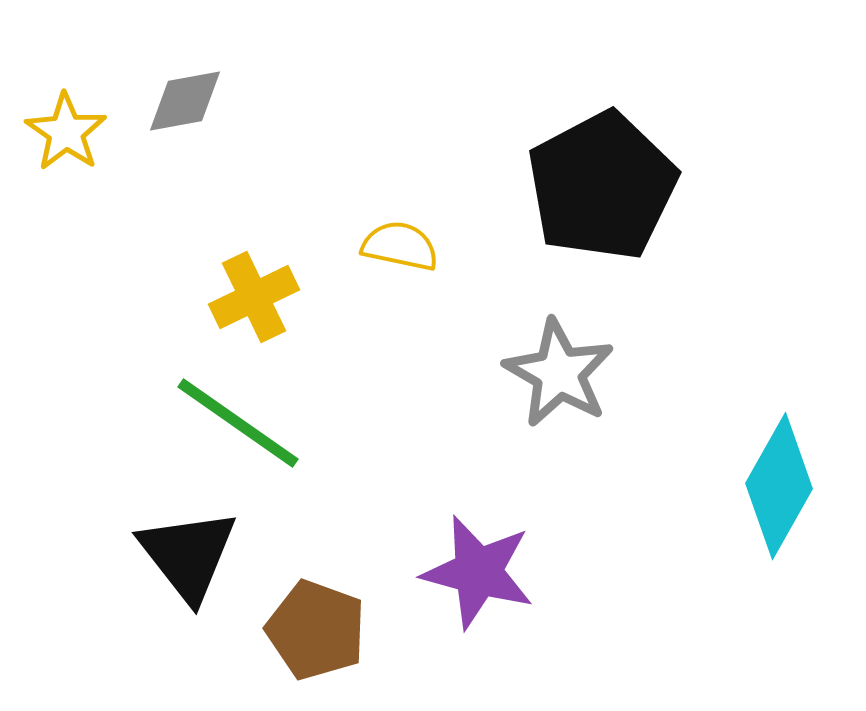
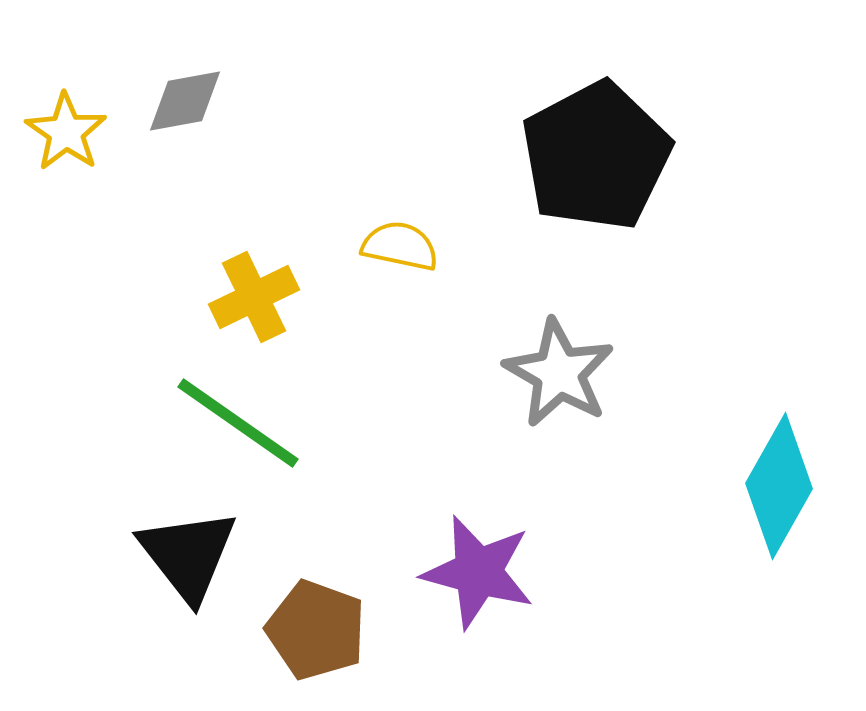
black pentagon: moved 6 px left, 30 px up
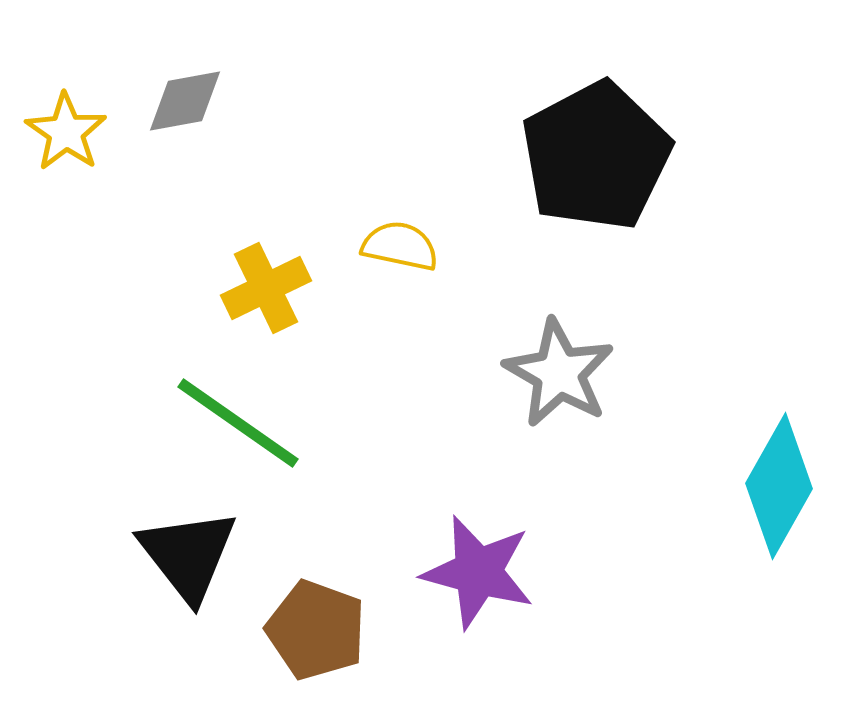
yellow cross: moved 12 px right, 9 px up
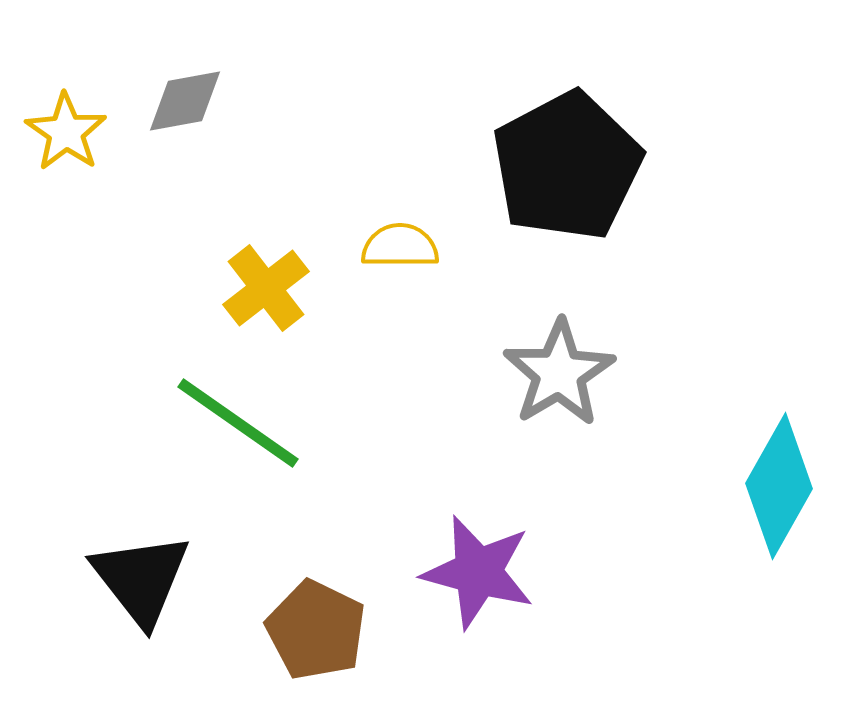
black pentagon: moved 29 px left, 10 px down
yellow semicircle: rotated 12 degrees counterclockwise
yellow cross: rotated 12 degrees counterclockwise
gray star: rotated 11 degrees clockwise
black triangle: moved 47 px left, 24 px down
brown pentagon: rotated 6 degrees clockwise
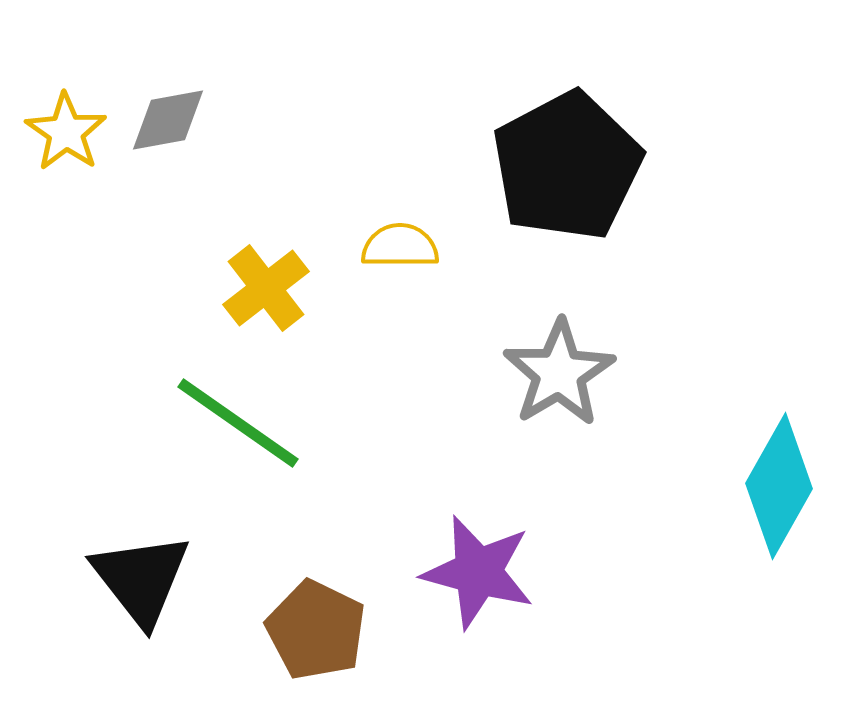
gray diamond: moved 17 px left, 19 px down
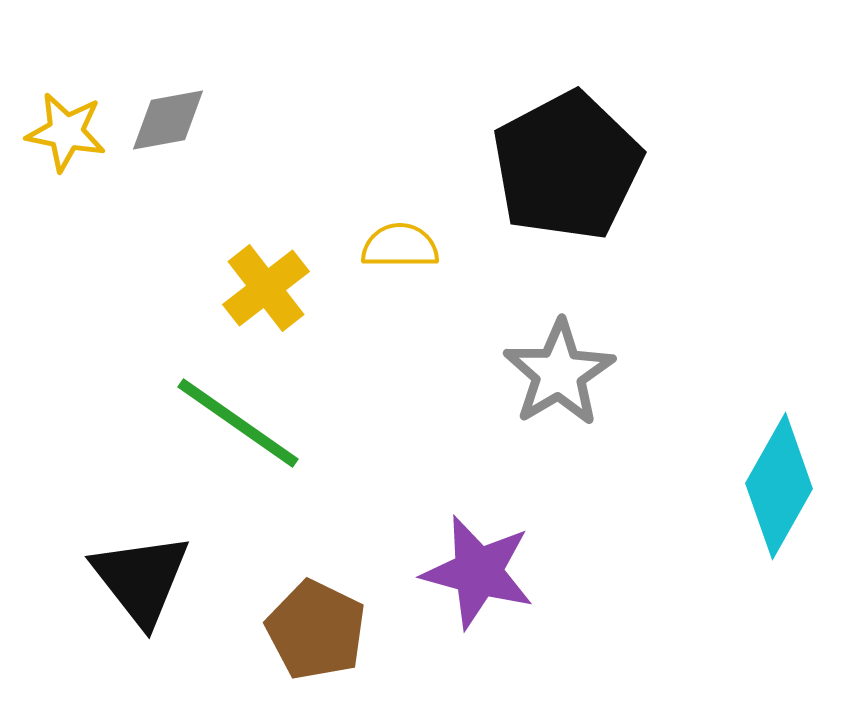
yellow star: rotated 24 degrees counterclockwise
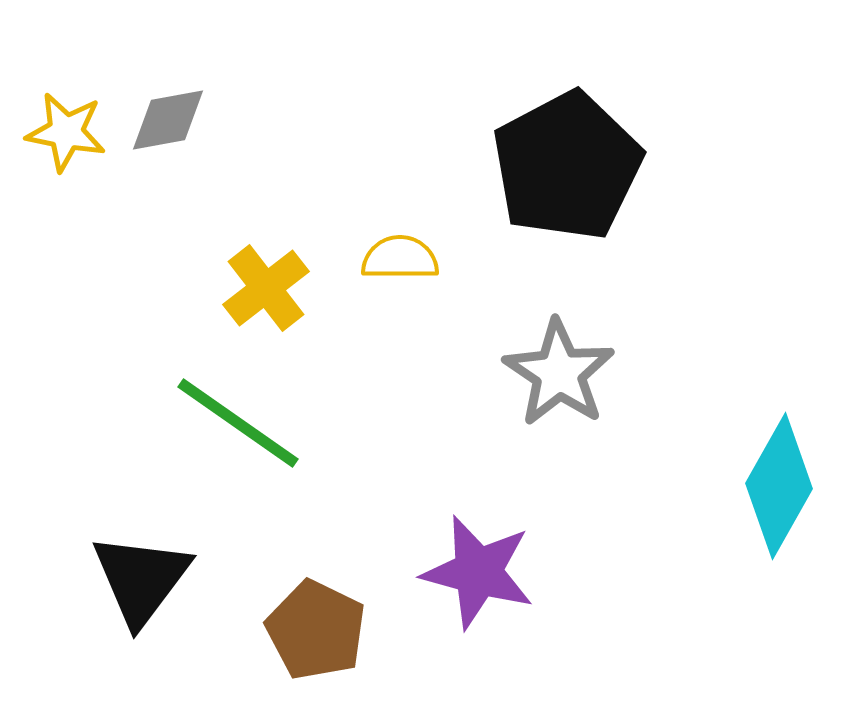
yellow semicircle: moved 12 px down
gray star: rotated 7 degrees counterclockwise
black triangle: rotated 15 degrees clockwise
